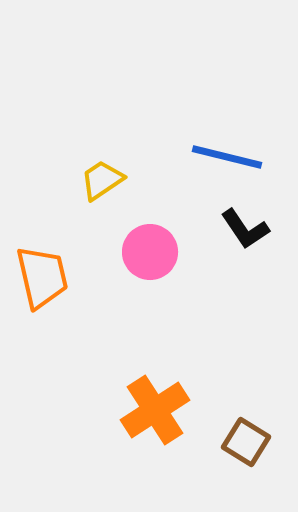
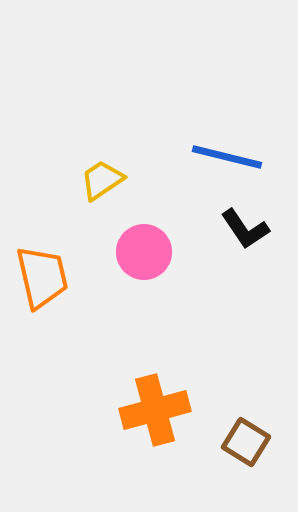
pink circle: moved 6 px left
orange cross: rotated 18 degrees clockwise
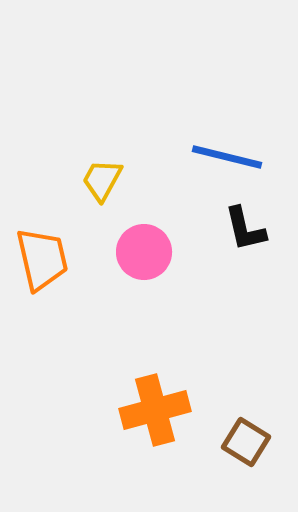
yellow trapezoid: rotated 27 degrees counterclockwise
black L-shape: rotated 21 degrees clockwise
orange trapezoid: moved 18 px up
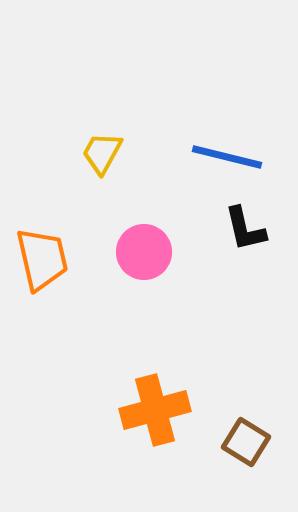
yellow trapezoid: moved 27 px up
